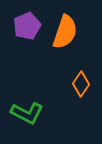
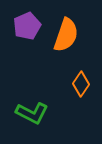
orange semicircle: moved 1 px right, 3 px down
green L-shape: moved 5 px right
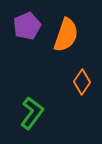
orange diamond: moved 1 px right, 2 px up
green L-shape: rotated 80 degrees counterclockwise
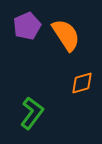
orange semicircle: rotated 52 degrees counterclockwise
orange diamond: moved 1 px down; rotated 40 degrees clockwise
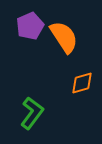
purple pentagon: moved 3 px right
orange semicircle: moved 2 px left, 2 px down
